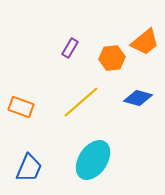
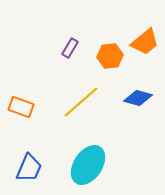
orange hexagon: moved 2 px left, 2 px up
cyan ellipse: moved 5 px left, 5 px down
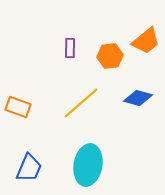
orange trapezoid: moved 1 px right, 1 px up
purple rectangle: rotated 30 degrees counterclockwise
yellow line: moved 1 px down
orange rectangle: moved 3 px left
cyan ellipse: rotated 24 degrees counterclockwise
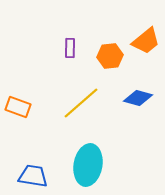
blue trapezoid: moved 4 px right, 8 px down; rotated 104 degrees counterclockwise
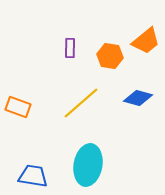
orange hexagon: rotated 15 degrees clockwise
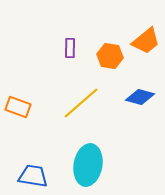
blue diamond: moved 2 px right, 1 px up
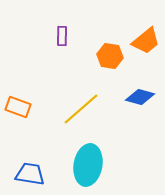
purple rectangle: moved 8 px left, 12 px up
yellow line: moved 6 px down
blue trapezoid: moved 3 px left, 2 px up
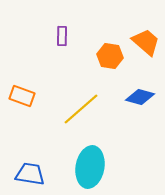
orange trapezoid: moved 1 px down; rotated 100 degrees counterclockwise
orange rectangle: moved 4 px right, 11 px up
cyan ellipse: moved 2 px right, 2 px down
